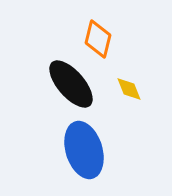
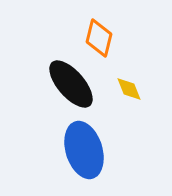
orange diamond: moved 1 px right, 1 px up
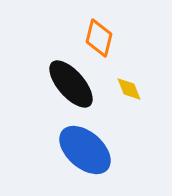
blue ellipse: moved 1 px right; rotated 32 degrees counterclockwise
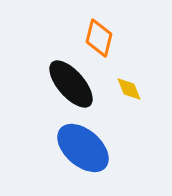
blue ellipse: moved 2 px left, 2 px up
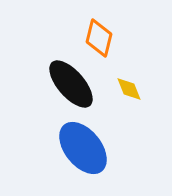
blue ellipse: rotated 10 degrees clockwise
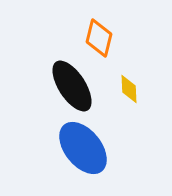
black ellipse: moved 1 px right, 2 px down; rotated 8 degrees clockwise
yellow diamond: rotated 20 degrees clockwise
